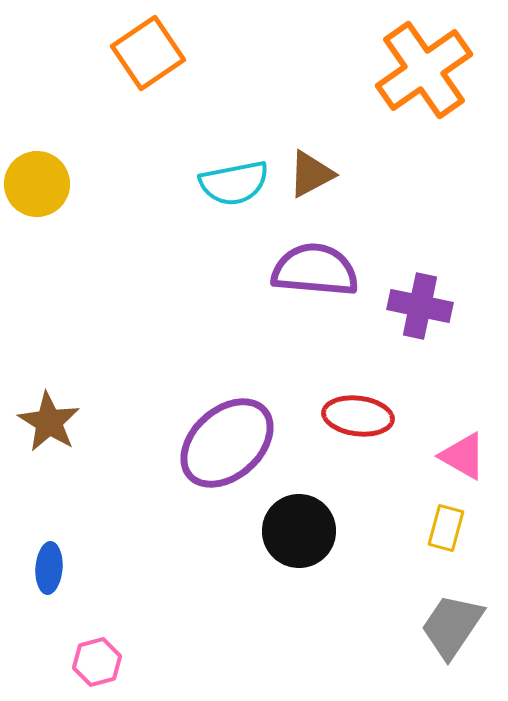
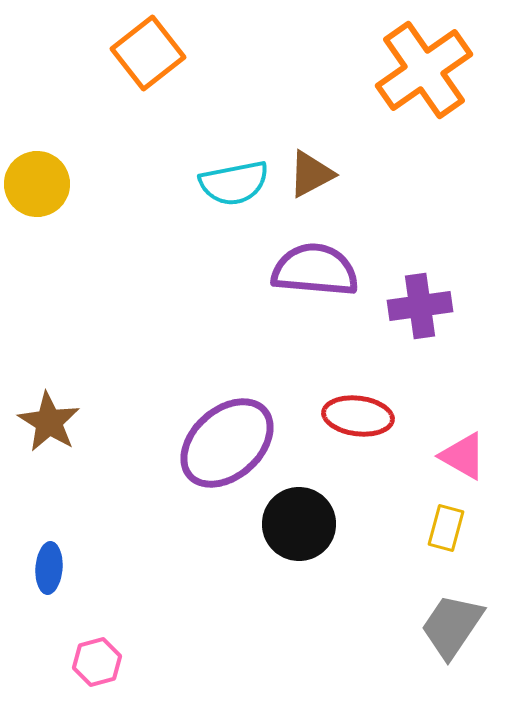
orange square: rotated 4 degrees counterclockwise
purple cross: rotated 20 degrees counterclockwise
black circle: moved 7 px up
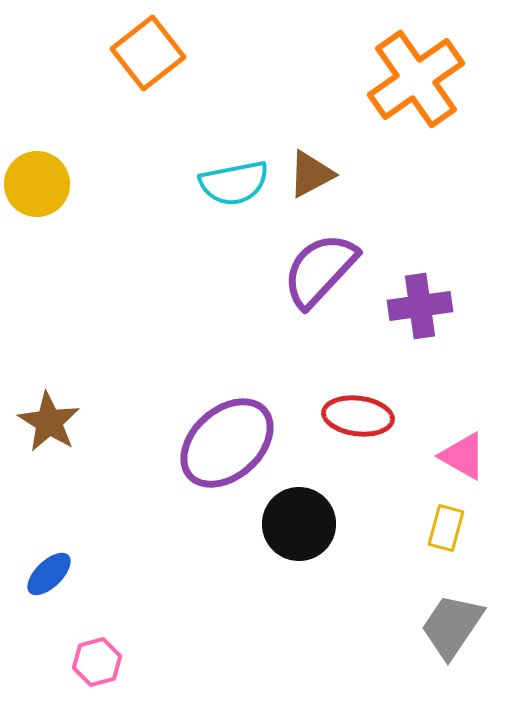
orange cross: moved 8 px left, 9 px down
purple semicircle: moved 5 px right; rotated 52 degrees counterclockwise
blue ellipse: moved 6 px down; rotated 42 degrees clockwise
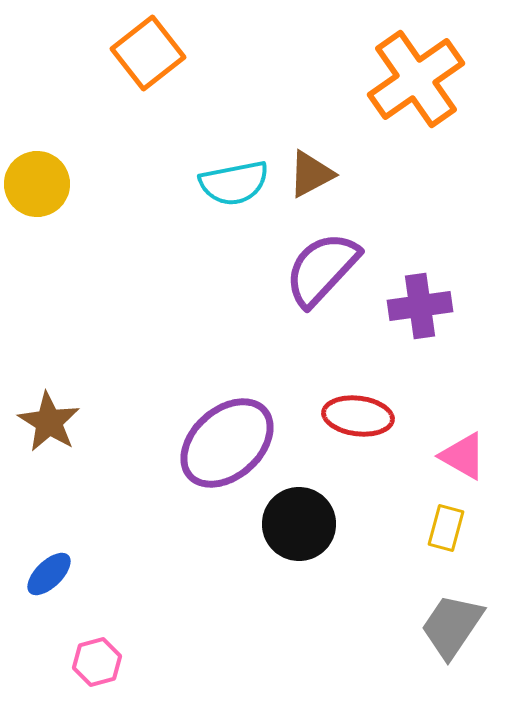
purple semicircle: moved 2 px right, 1 px up
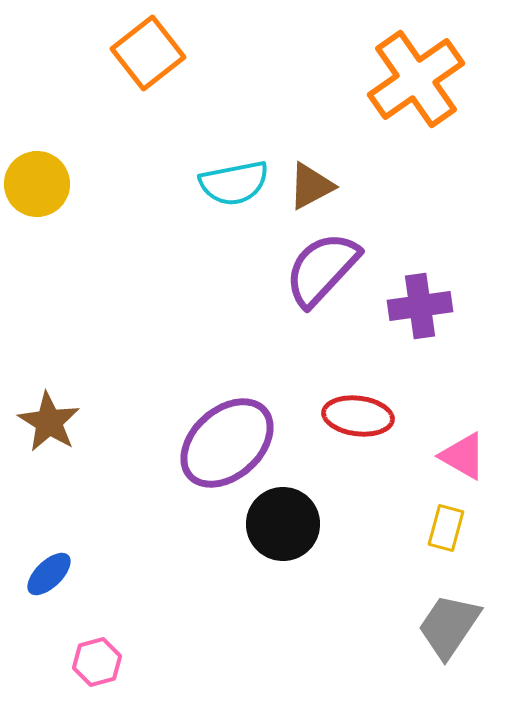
brown triangle: moved 12 px down
black circle: moved 16 px left
gray trapezoid: moved 3 px left
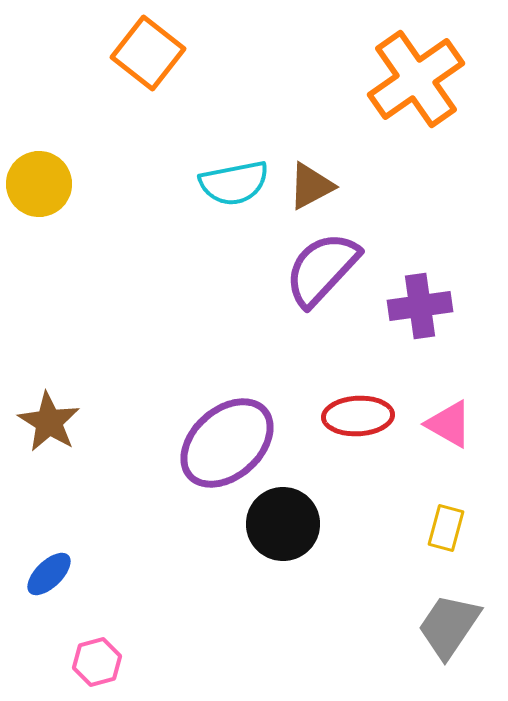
orange square: rotated 14 degrees counterclockwise
yellow circle: moved 2 px right
red ellipse: rotated 10 degrees counterclockwise
pink triangle: moved 14 px left, 32 px up
